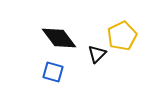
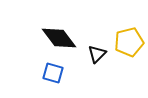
yellow pentagon: moved 7 px right, 6 px down; rotated 12 degrees clockwise
blue square: moved 1 px down
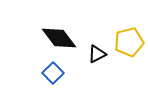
black triangle: rotated 18 degrees clockwise
blue square: rotated 30 degrees clockwise
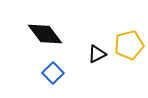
black diamond: moved 14 px left, 4 px up
yellow pentagon: moved 3 px down
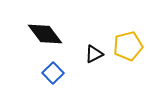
yellow pentagon: moved 1 px left, 1 px down
black triangle: moved 3 px left
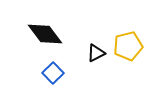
black triangle: moved 2 px right, 1 px up
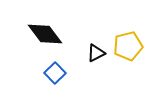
blue square: moved 2 px right
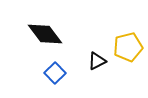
yellow pentagon: moved 1 px down
black triangle: moved 1 px right, 8 px down
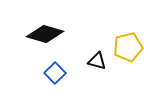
black diamond: rotated 36 degrees counterclockwise
black triangle: rotated 42 degrees clockwise
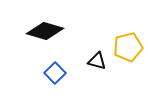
black diamond: moved 3 px up
